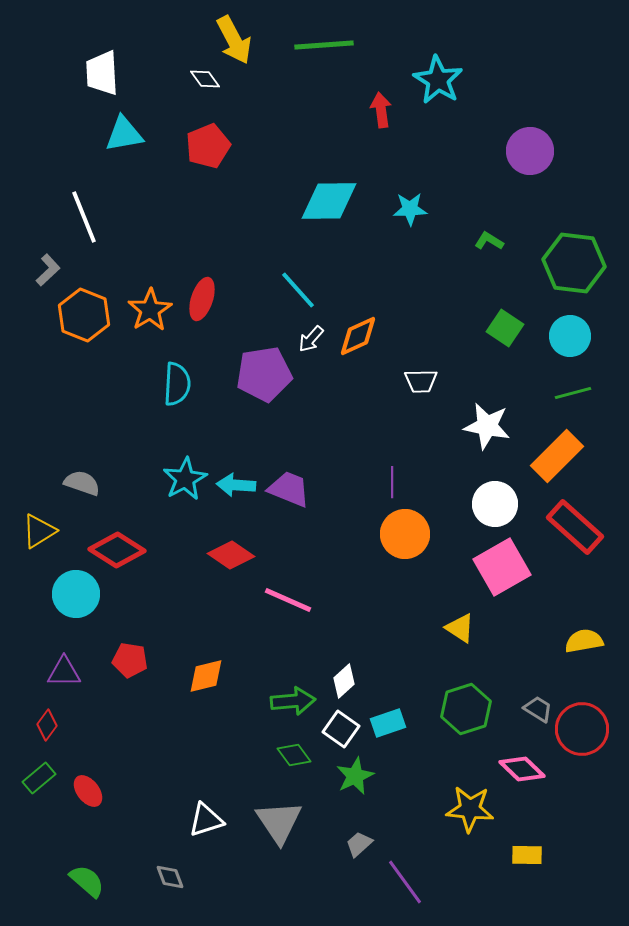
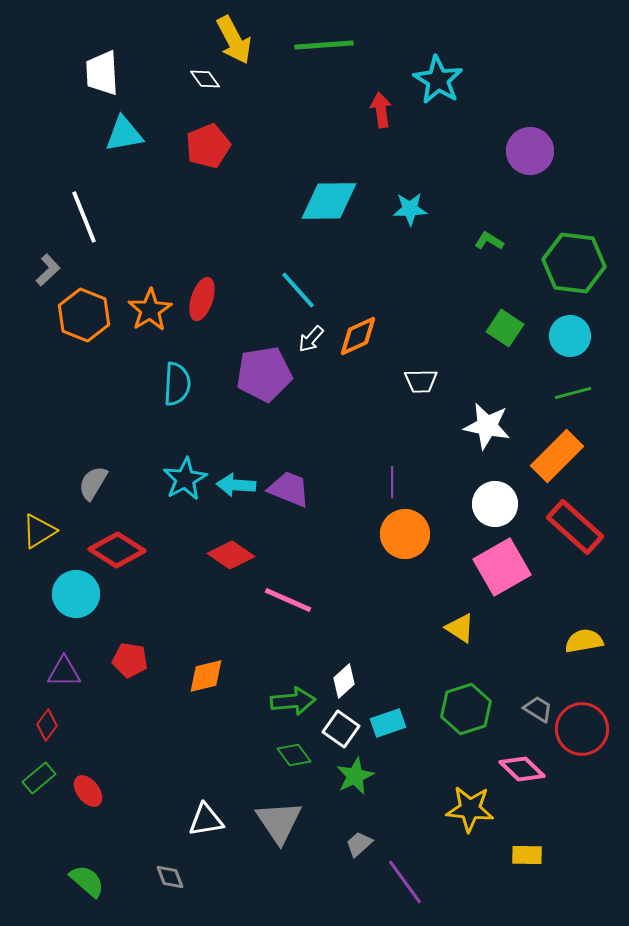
gray semicircle at (82, 483): moved 11 px right; rotated 78 degrees counterclockwise
white triangle at (206, 820): rotated 9 degrees clockwise
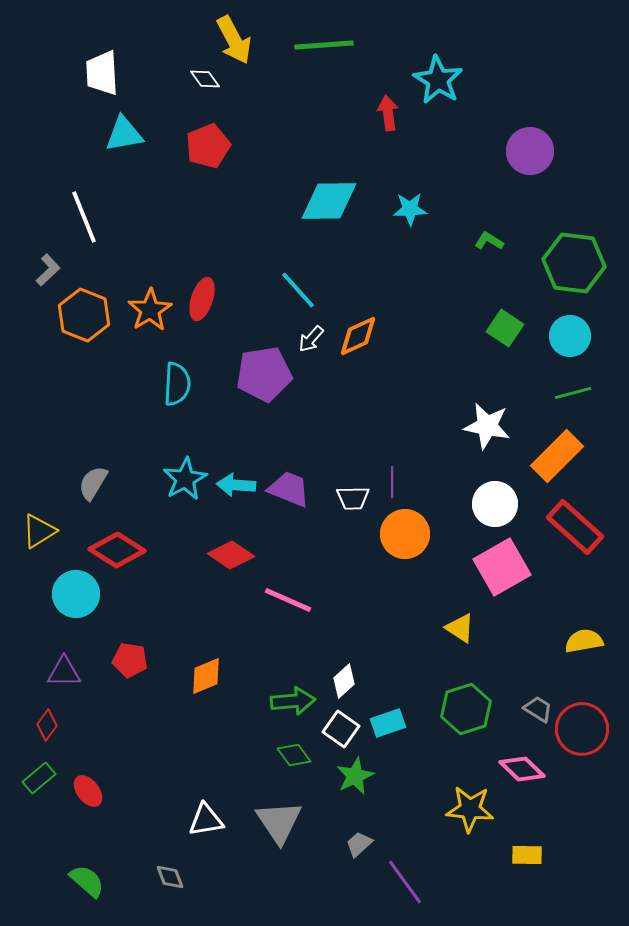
red arrow at (381, 110): moved 7 px right, 3 px down
white trapezoid at (421, 381): moved 68 px left, 117 px down
orange diamond at (206, 676): rotated 9 degrees counterclockwise
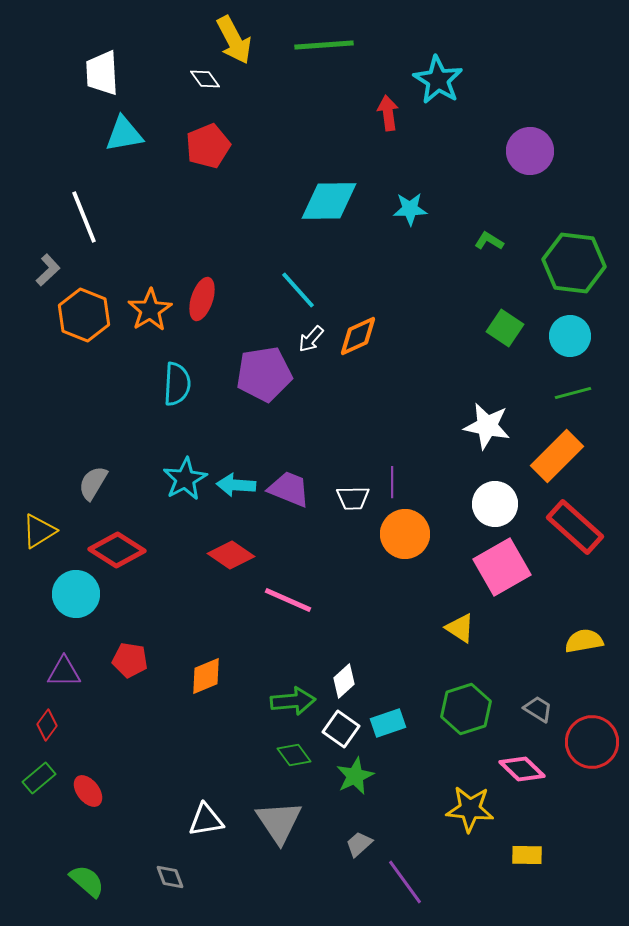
red circle at (582, 729): moved 10 px right, 13 px down
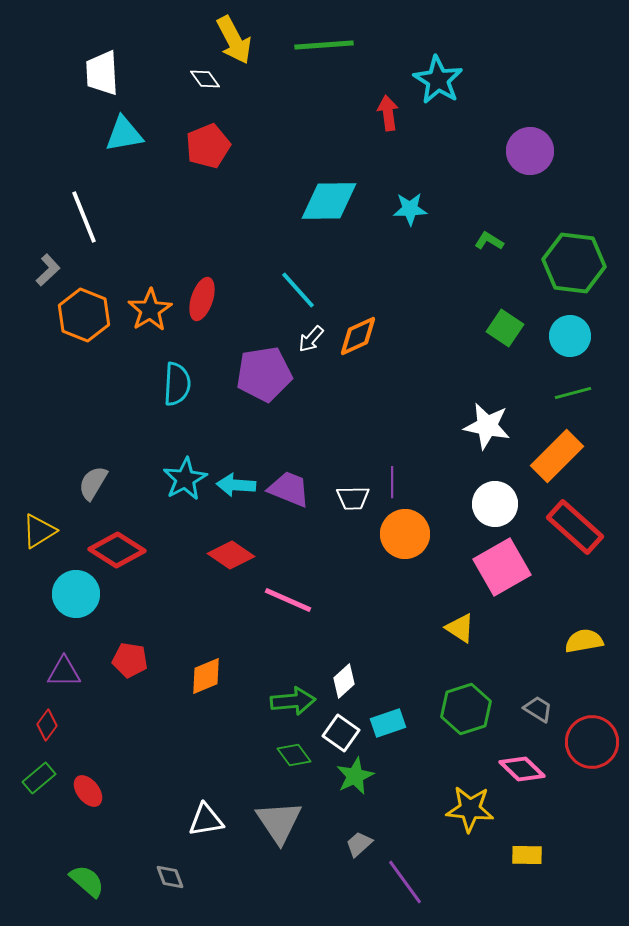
white square at (341, 729): moved 4 px down
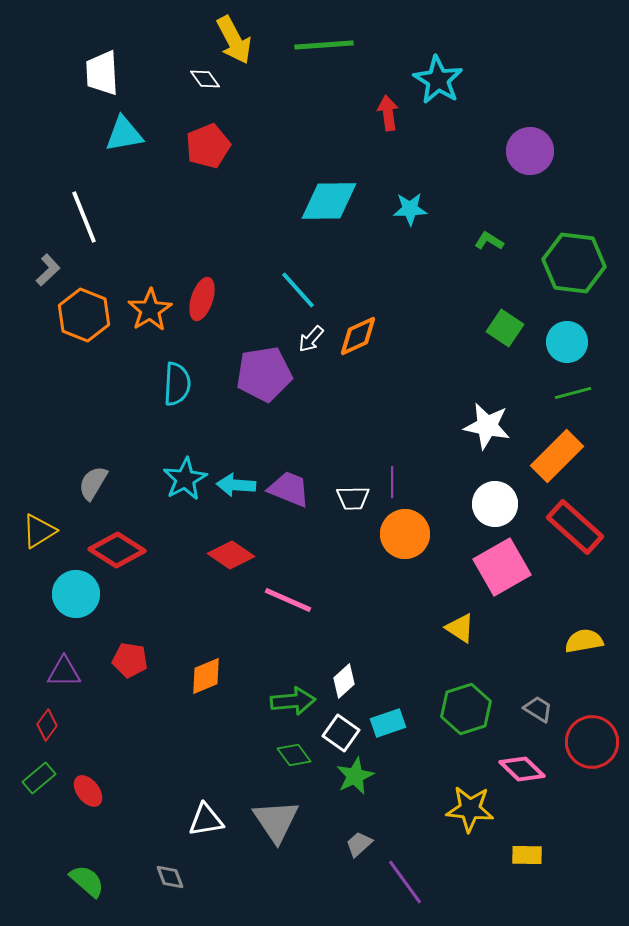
cyan circle at (570, 336): moved 3 px left, 6 px down
gray triangle at (279, 822): moved 3 px left, 1 px up
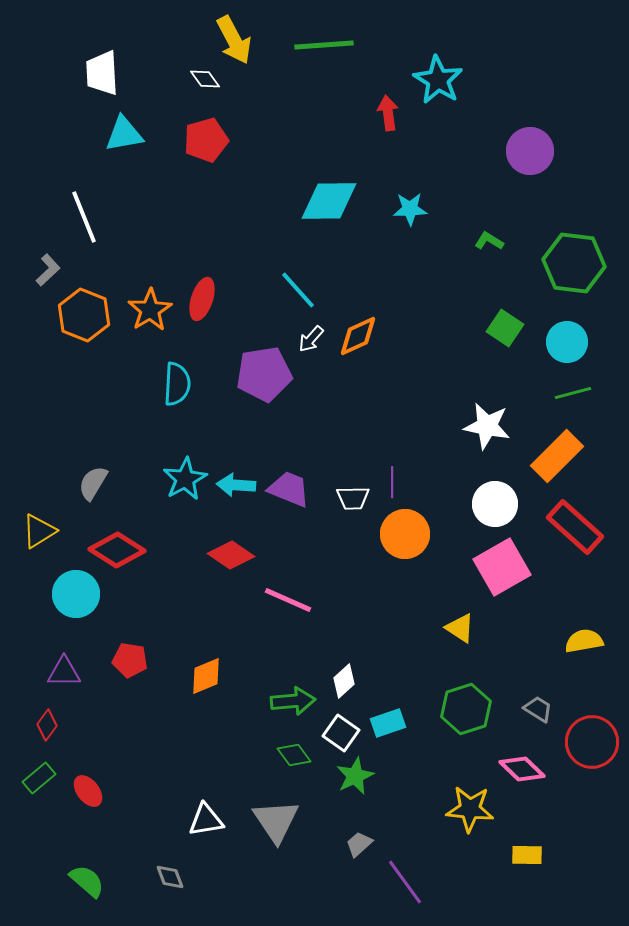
red pentagon at (208, 146): moved 2 px left, 6 px up; rotated 6 degrees clockwise
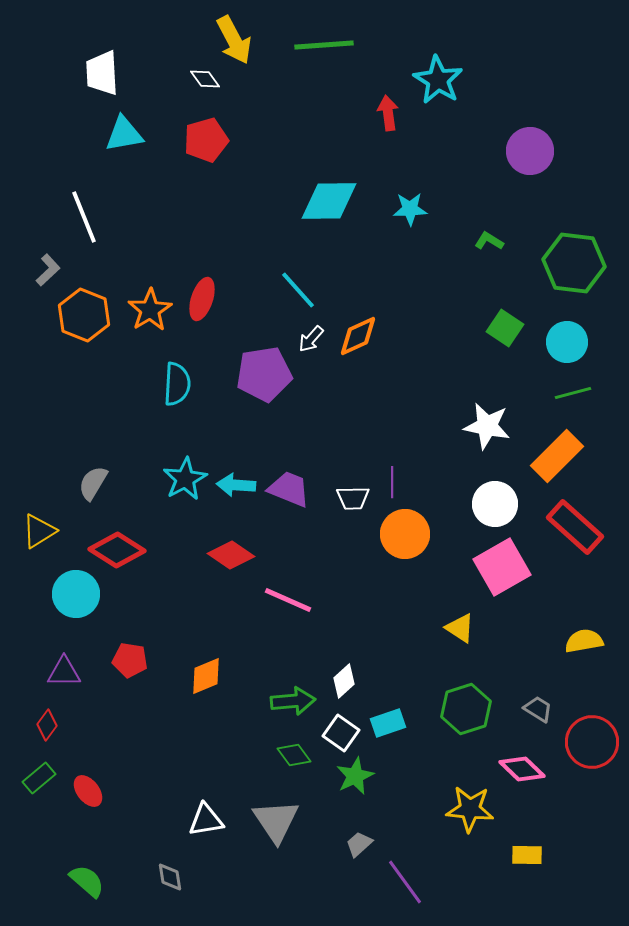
gray diamond at (170, 877): rotated 12 degrees clockwise
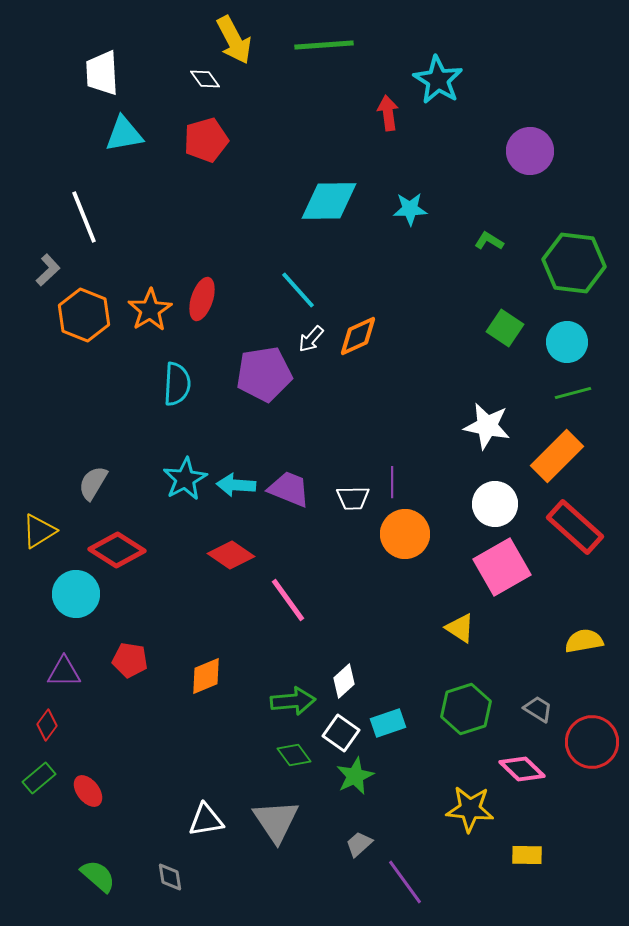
pink line at (288, 600): rotated 30 degrees clockwise
green semicircle at (87, 881): moved 11 px right, 5 px up
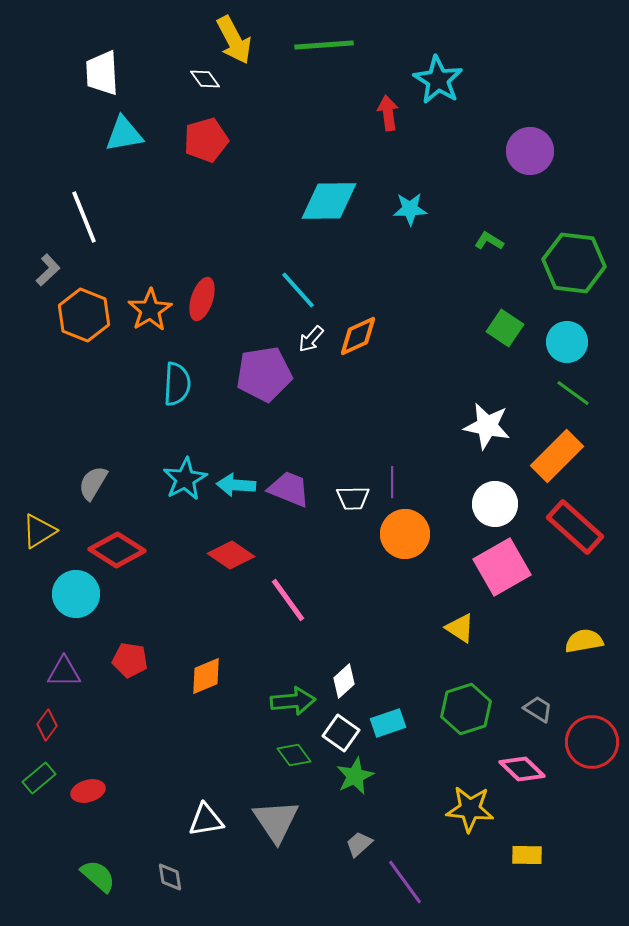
green line at (573, 393): rotated 51 degrees clockwise
red ellipse at (88, 791): rotated 68 degrees counterclockwise
